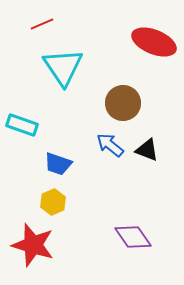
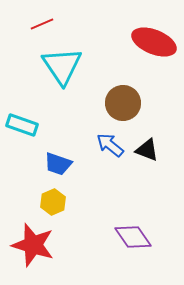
cyan triangle: moved 1 px left, 1 px up
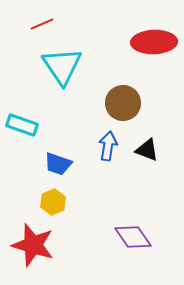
red ellipse: rotated 24 degrees counterclockwise
blue arrow: moved 2 px left, 1 px down; rotated 60 degrees clockwise
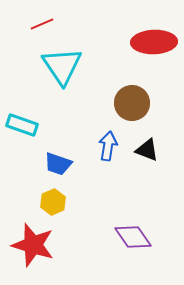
brown circle: moved 9 px right
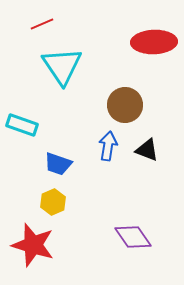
brown circle: moved 7 px left, 2 px down
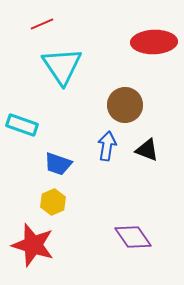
blue arrow: moved 1 px left
